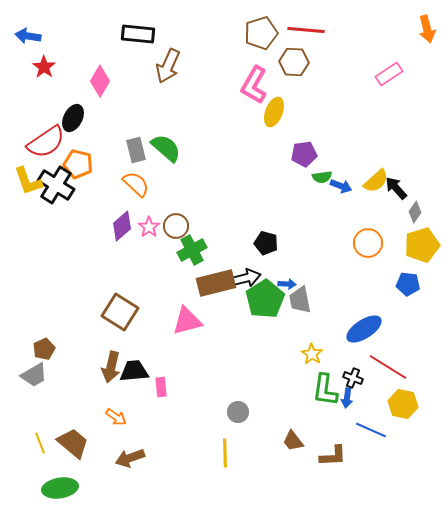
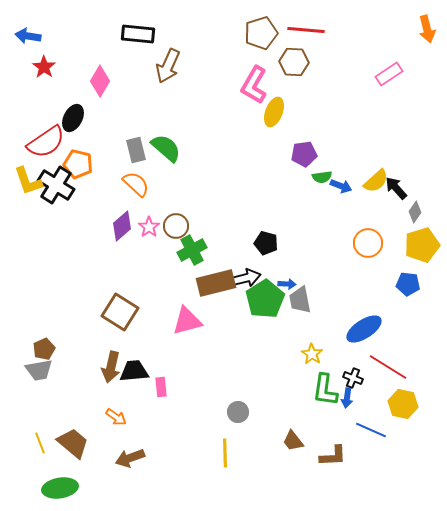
gray trapezoid at (34, 375): moved 5 px right, 5 px up; rotated 20 degrees clockwise
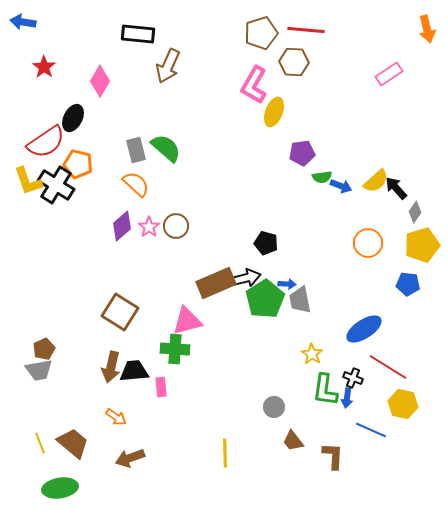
blue arrow at (28, 36): moved 5 px left, 14 px up
purple pentagon at (304, 154): moved 2 px left, 1 px up
green cross at (192, 250): moved 17 px left, 99 px down; rotated 32 degrees clockwise
brown rectangle at (216, 283): rotated 9 degrees counterclockwise
gray circle at (238, 412): moved 36 px right, 5 px up
brown L-shape at (333, 456): rotated 84 degrees counterclockwise
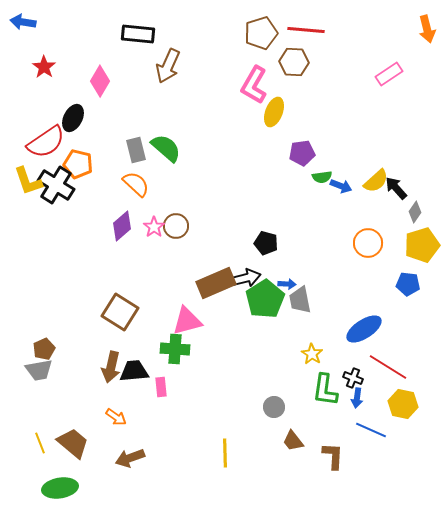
pink star at (149, 227): moved 5 px right
blue arrow at (347, 398): moved 10 px right
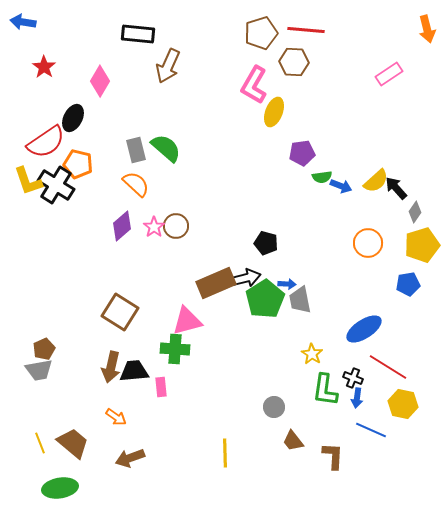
blue pentagon at (408, 284): rotated 15 degrees counterclockwise
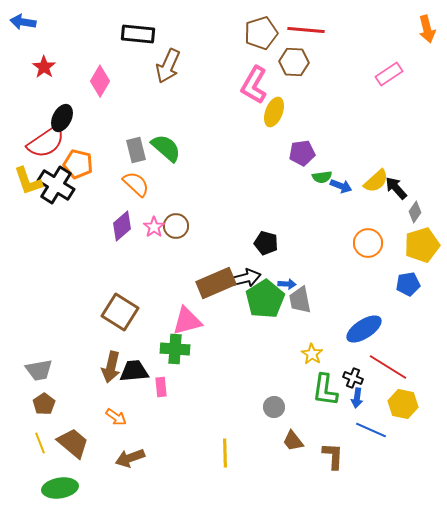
black ellipse at (73, 118): moved 11 px left
brown pentagon at (44, 349): moved 55 px down; rotated 10 degrees counterclockwise
